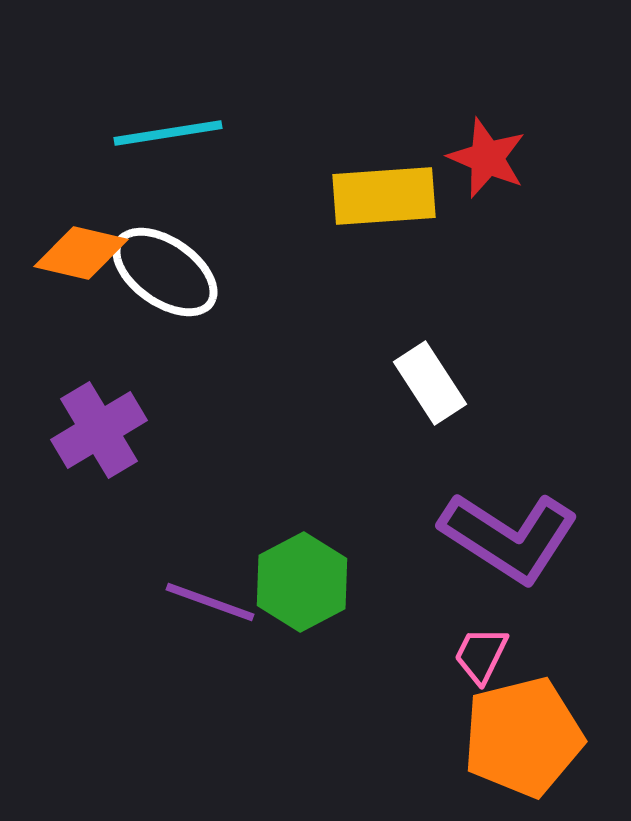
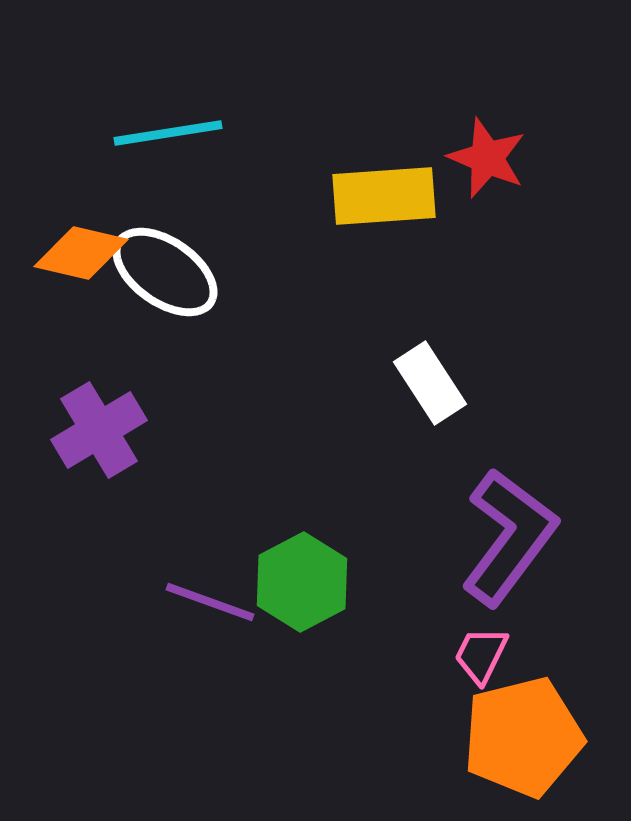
purple L-shape: rotated 86 degrees counterclockwise
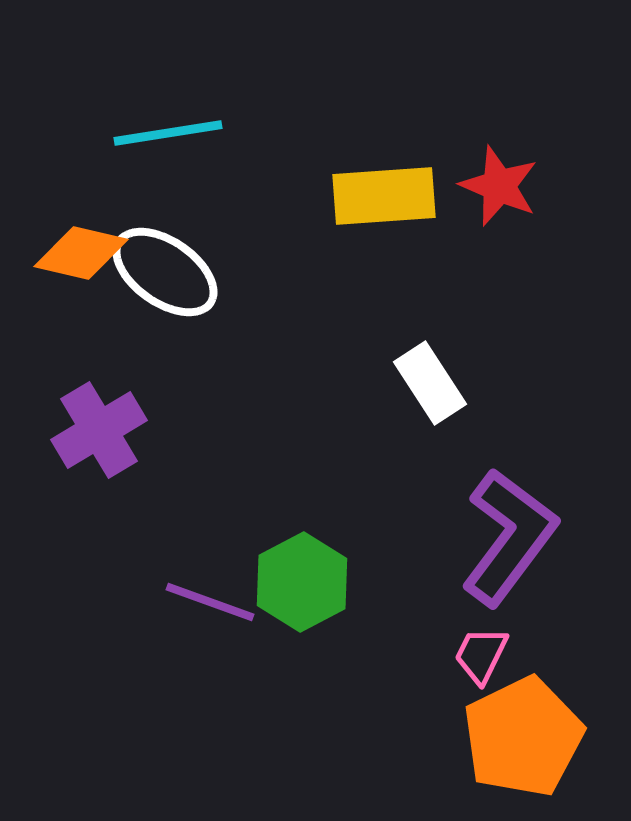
red star: moved 12 px right, 28 px down
orange pentagon: rotated 12 degrees counterclockwise
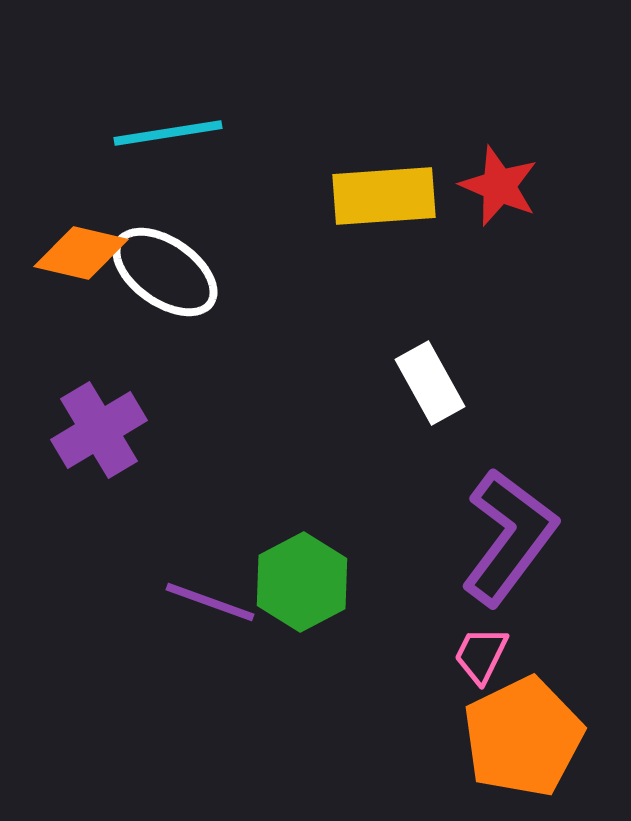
white rectangle: rotated 4 degrees clockwise
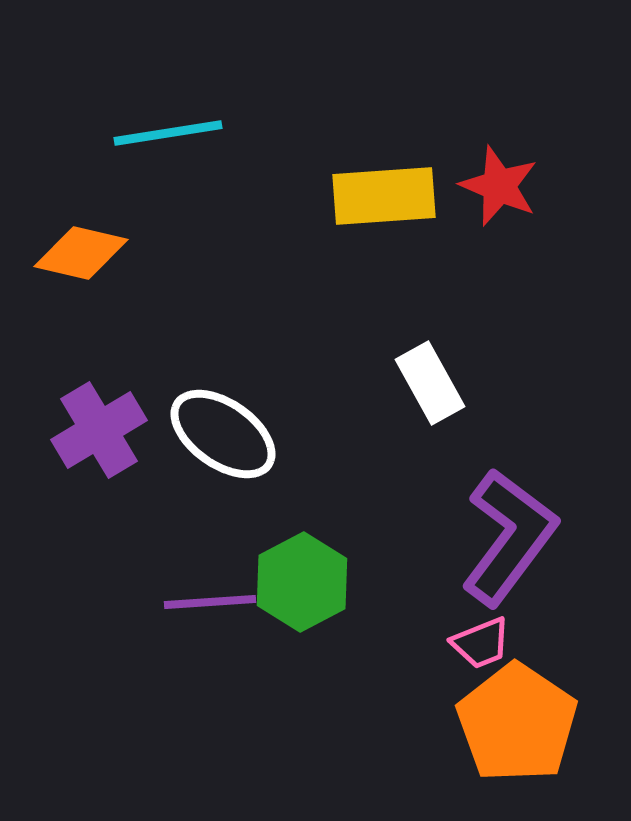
white ellipse: moved 58 px right, 162 px down
purple line: rotated 24 degrees counterclockwise
pink trapezoid: moved 12 px up; rotated 138 degrees counterclockwise
orange pentagon: moved 6 px left, 14 px up; rotated 12 degrees counterclockwise
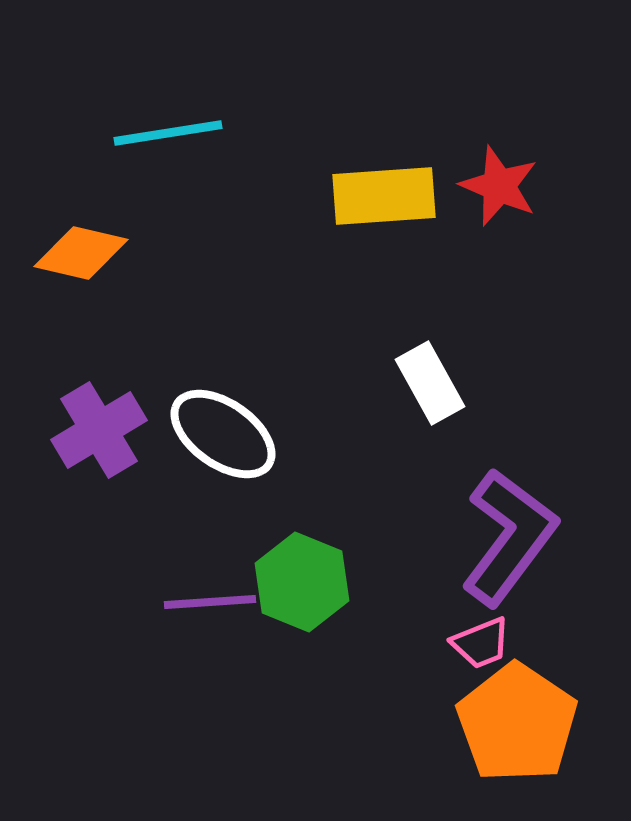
green hexagon: rotated 10 degrees counterclockwise
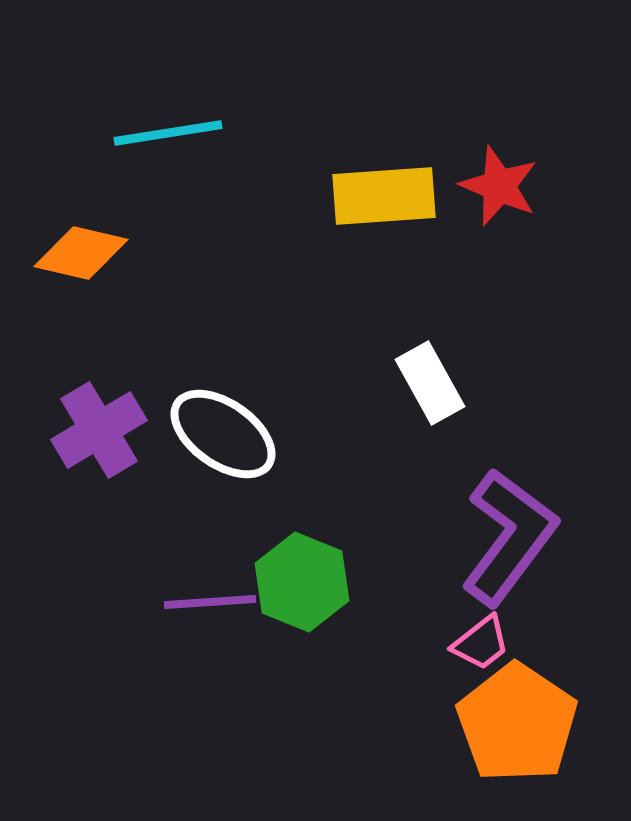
pink trapezoid: rotated 16 degrees counterclockwise
